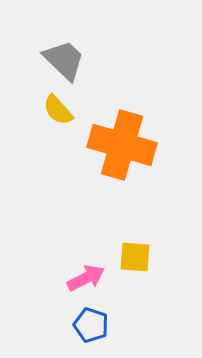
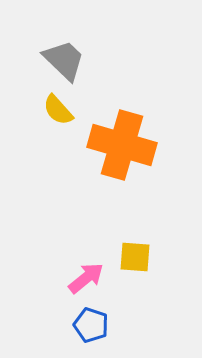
pink arrow: rotated 12 degrees counterclockwise
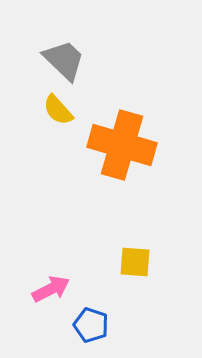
yellow square: moved 5 px down
pink arrow: moved 35 px left, 11 px down; rotated 12 degrees clockwise
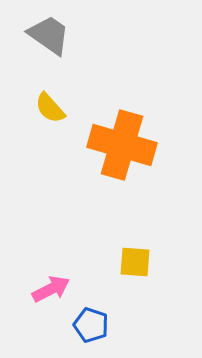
gray trapezoid: moved 15 px left, 25 px up; rotated 9 degrees counterclockwise
yellow semicircle: moved 8 px left, 2 px up
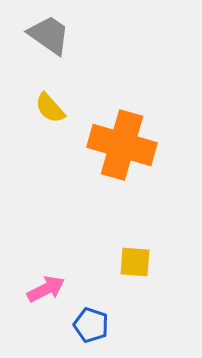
pink arrow: moved 5 px left
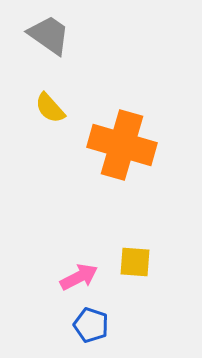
pink arrow: moved 33 px right, 12 px up
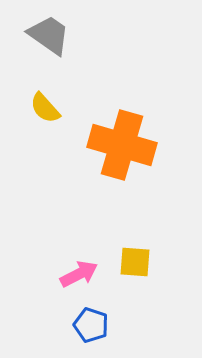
yellow semicircle: moved 5 px left
pink arrow: moved 3 px up
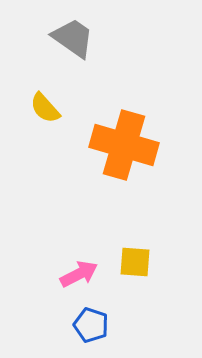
gray trapezoid: moved 24 px right, 3 px down
orange cross: moved 2 px right
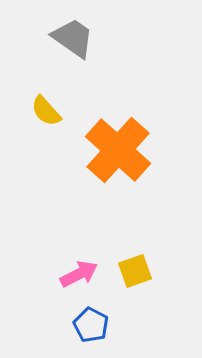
yellow semicircle: moved 1 px right, 3 px down
orange cross: moved 6 px left, 5 px down; rotated 26 degrees clockwise
yellow square: moved 9 px down; rotated 24 degrees counterclockwise
blue pentagon: rotated 8 degrees clockwise
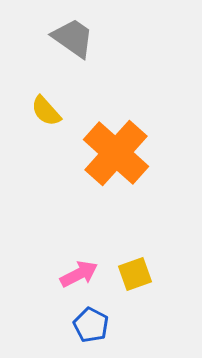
orange cross: moved 2 px left, 3 px down
yellow square: moved 3 px down
